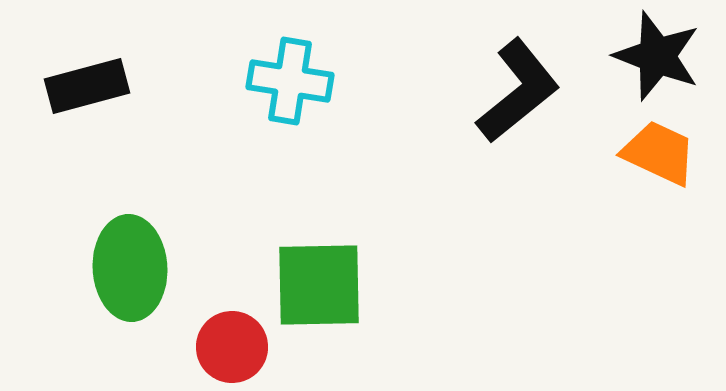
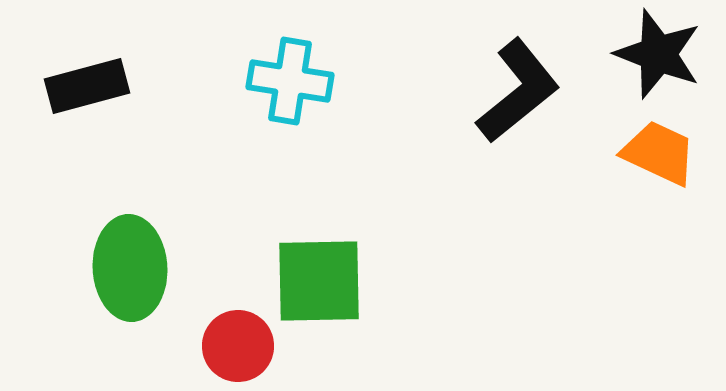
black star: moved 1 px right, 2 px up
green square: moved 4 px up
red circle: moved 6 px right, 1 px up
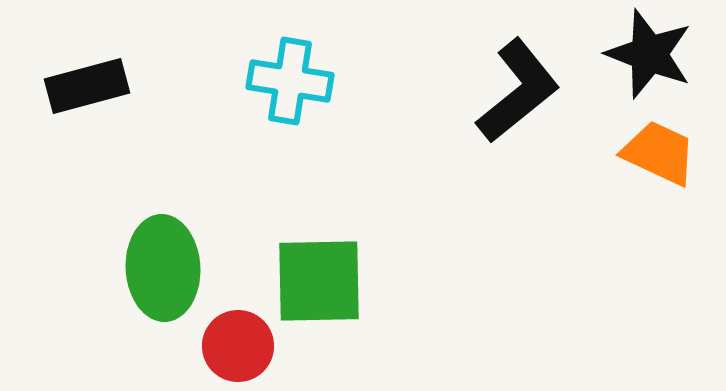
black star: moved 9 px left
green ellipse: moved 33 px right
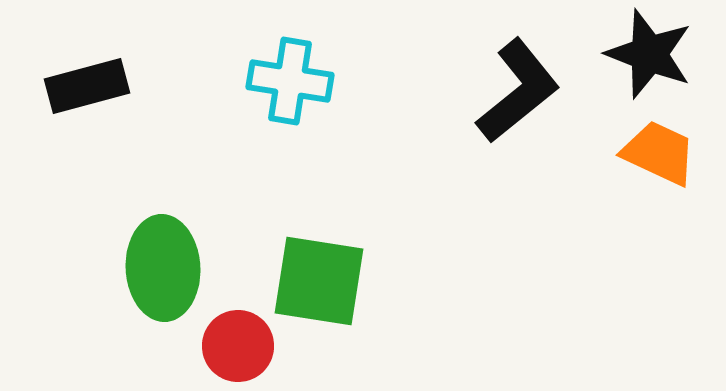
green square: rotated 10 degrees clockwise
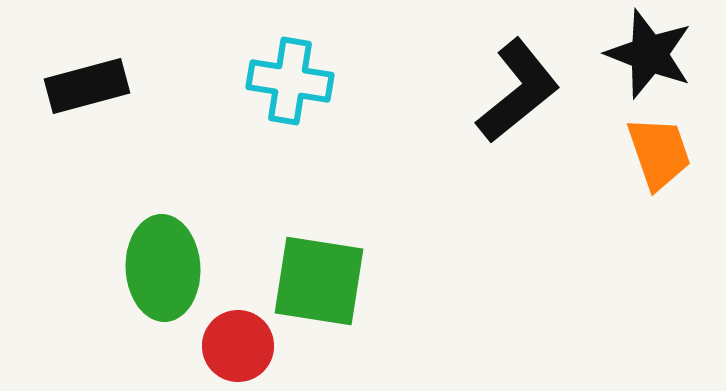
orange trapezoid: rotated 46 degrees clockwise
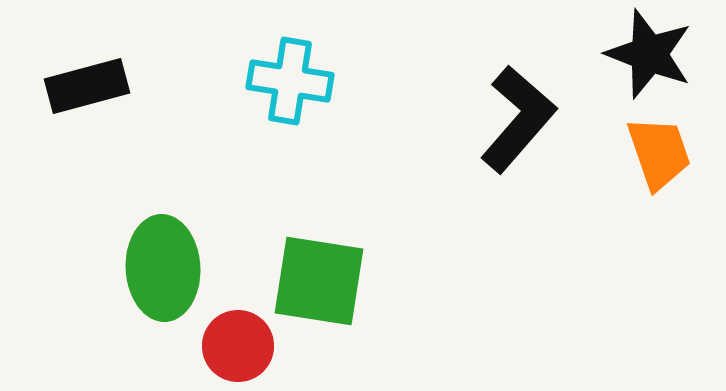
black L-shape: moved 28 px down; rotated 10 degrees counterclockwise
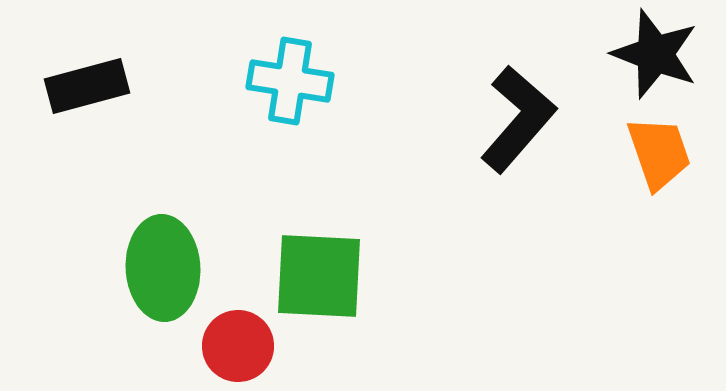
black star: moved 6 px right
green square: moved 5 px up; rotated 6 degrees counterclockwise
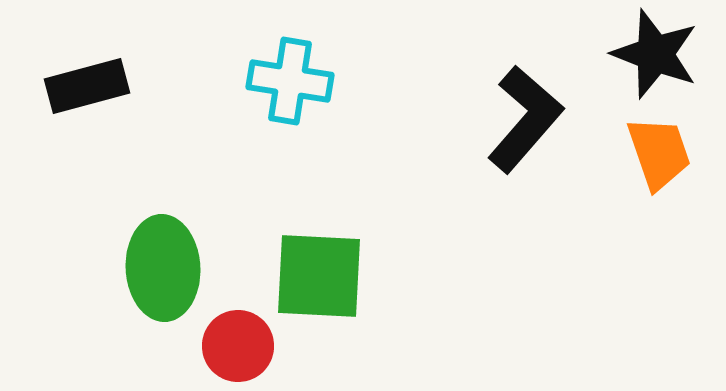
black L-shape: moved 7 px right
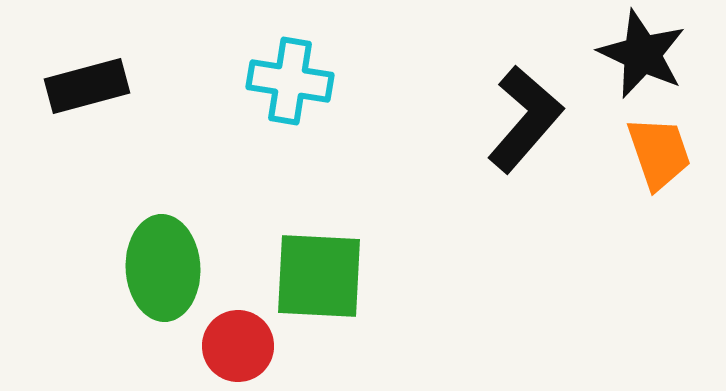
black star: moved 13 px left; rotated 4 degrees clockwise
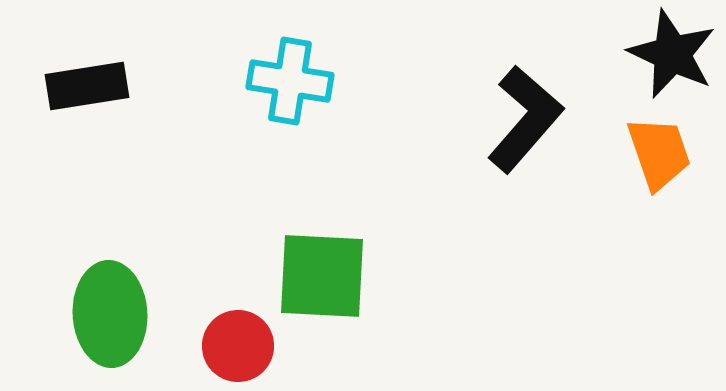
black star: moved 30 px right
black rectangle: rotated 6 degrees clockwise
green ellipse: moved 53 px left, 46 px down
green square: moved 3 px right
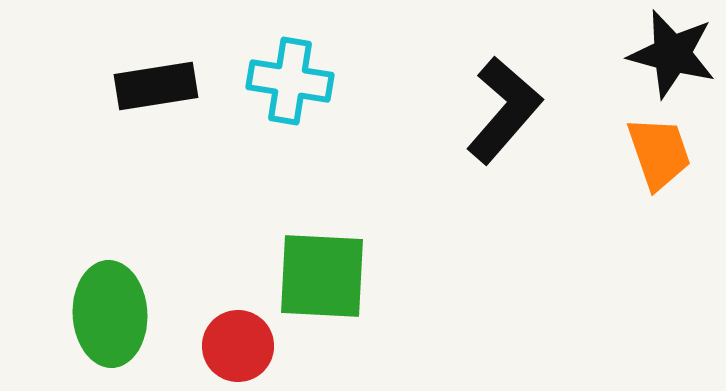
black star: rotated 10 degrees counterclockwise
black rectangle: moved 69 px right
black L-shape: moved 21 px left, 9 px up
